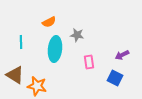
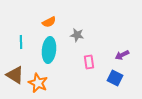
cyan ellipse: moved 6 px left, 1 px down
orange star: moved 1 px right, 3 px up; rotated 12 degrees clockwise
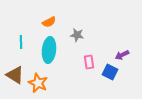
blue square: moved 5 px left, 6 px up
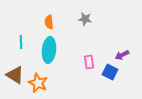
orange semicircle: rotated 112 degrees clockwise
gray star: moved 8 px right, 16 px up
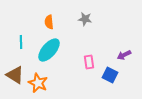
cyan ellipse: rotated 35 degrees clockwise
purple arrow: moved 2 px right
blue square: moved 3 px down
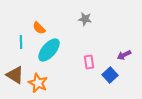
orange semicircle: moved 10 px left, 6 px down; rotated 40 degrees counterclockwise
blue square: rotated 21 degrees clockwise
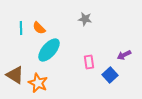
cyan line: moved 14 px up
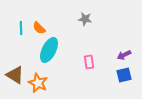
cyan ellipse: rotated 15 degrees counterclockwise
blue square: moved 14 px right; rotated 28 degrees clockwise
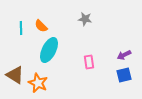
orange semicircle: moved 2 px right, 2 px up
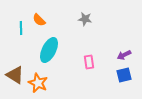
orange semicircle: moved 2 px left, 6 px up
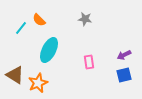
cyan line: rotated 40 degrees clockwise
orange star: rotated 24 degrees clockwise
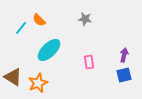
cyan ellipse: rotated 20 degrees clockwise
purple arrow: rotated 128 degrees clockwise
brown triangle: moved 2 px left, 2 px down
